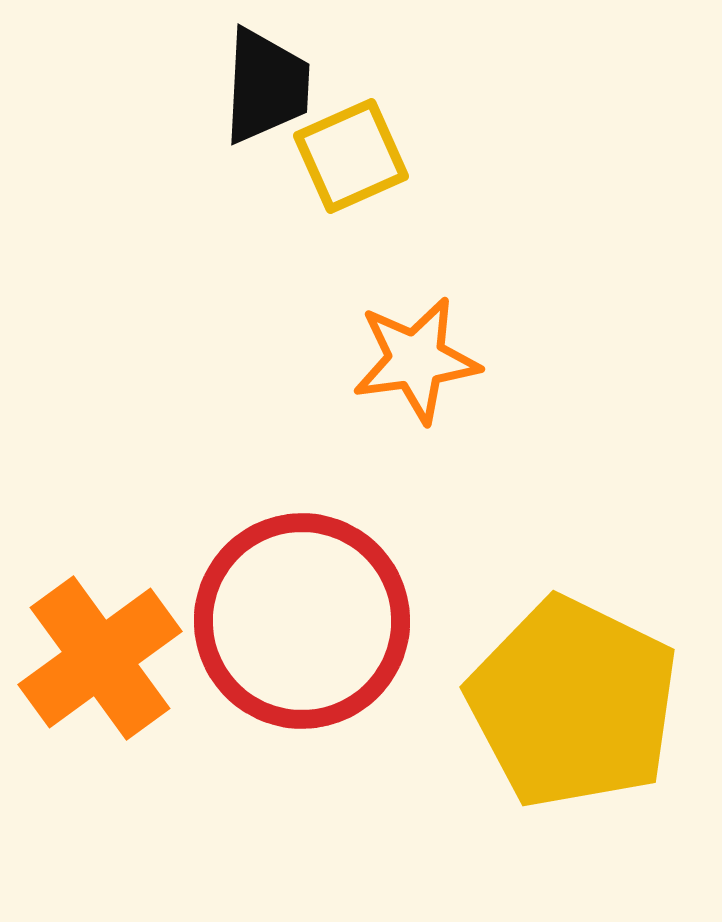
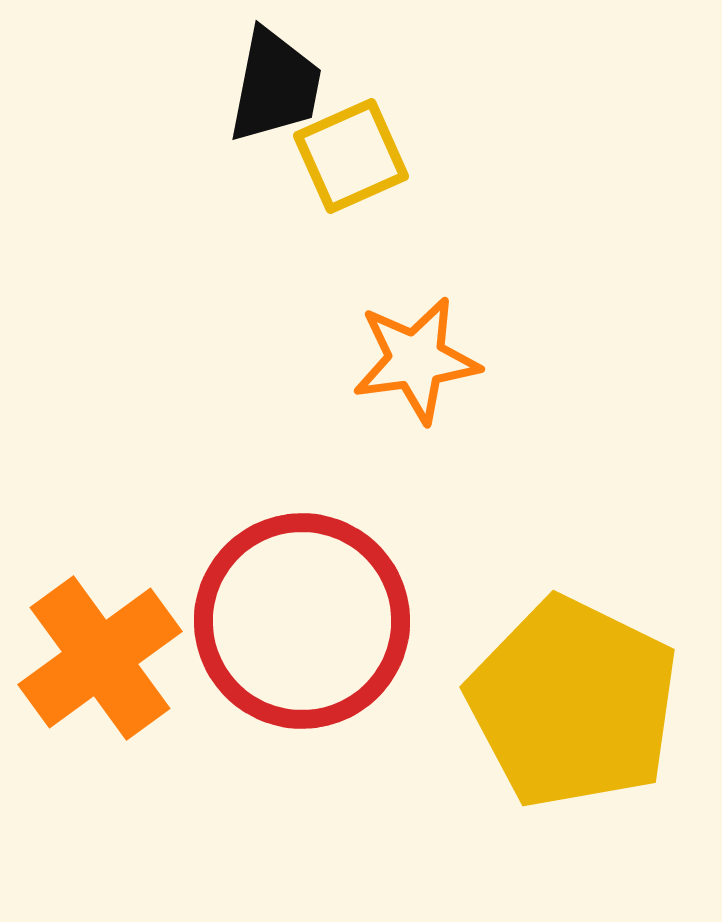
black trapezoid: moved 9 px right; rotated 8 degrees clockwise
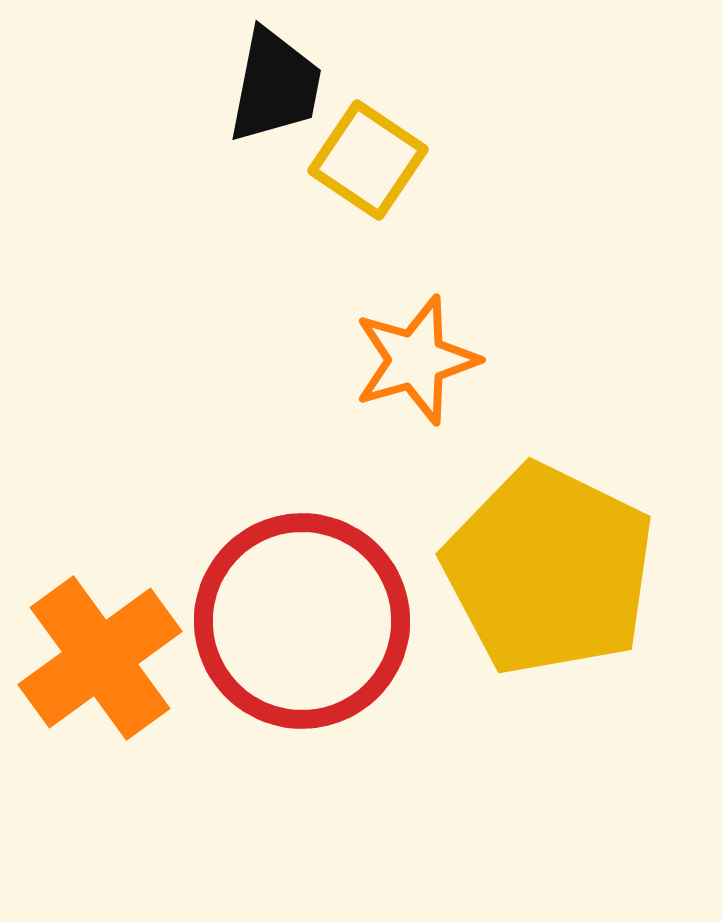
yellow square: moved 17 px right, 4 px down; rotated 32 degrees counterclockwise
orange star: rotated 8 degrees counterclockwise
yellow pentagon: moved 24 px left, 133 px up
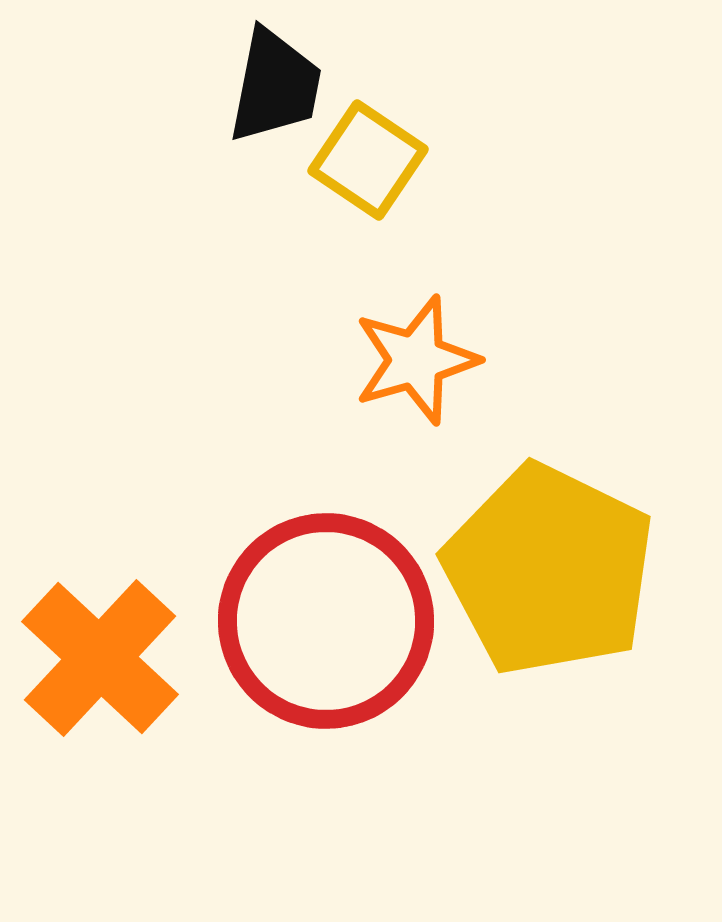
red circle: moved 24 px right
orange cross: rotated 11 degrees counterclockwise
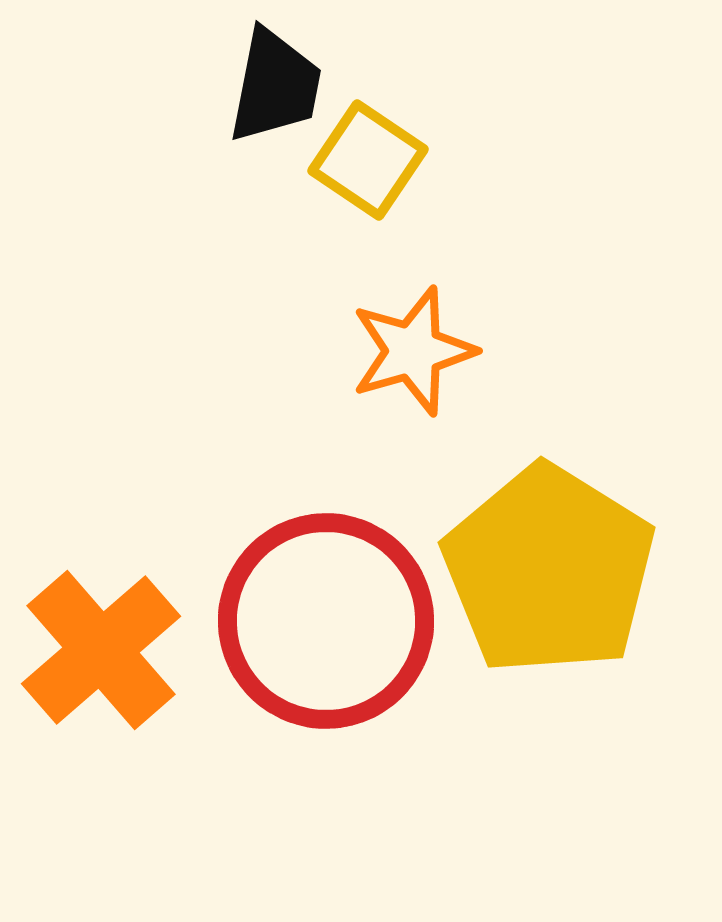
orange star: moved 3 px left, 9 px up
yellow pentagon: rotated 6 degrees clockwise
orange cross: moved 1 px right, 8 px up; rotated 6 degrees clockwise
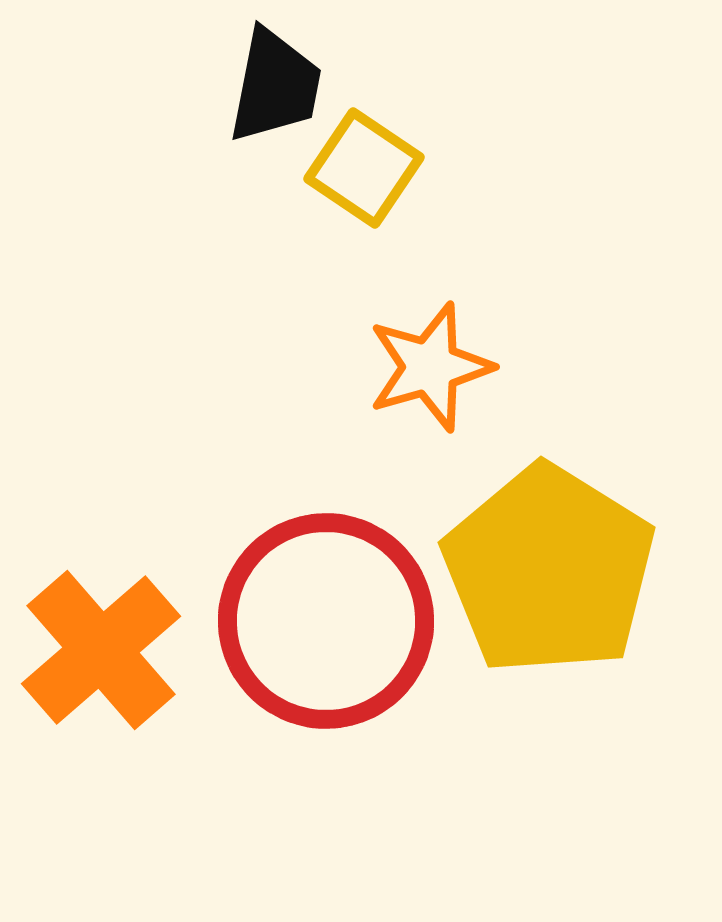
yellow square: moved 4 px left, 8 px down
orange star: moved 17 px right, 16 px down
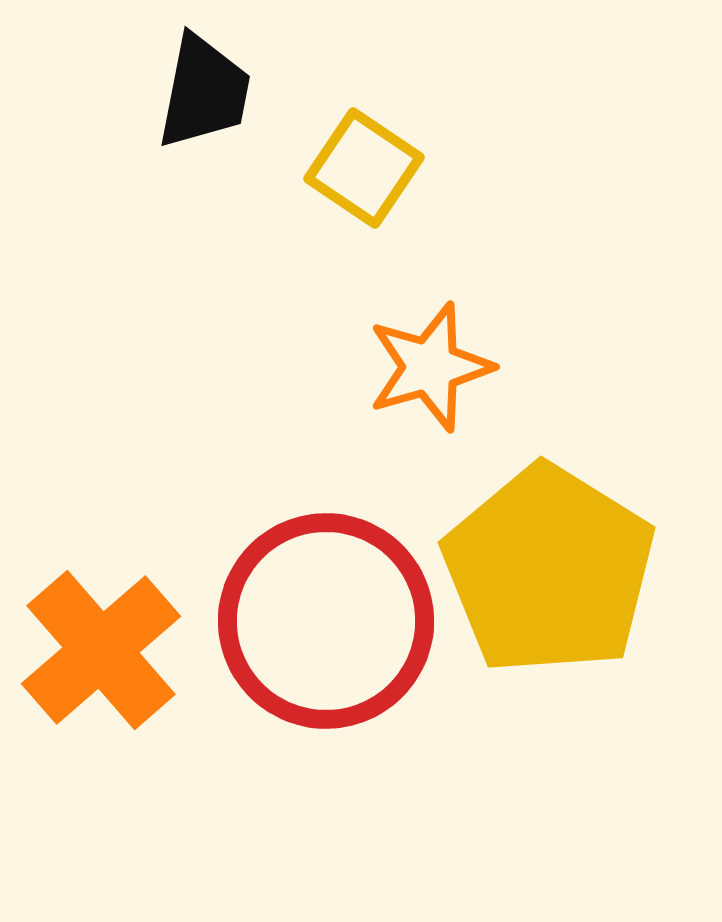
black trapezoid: moved 71 px left, 6 px down
